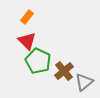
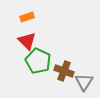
orange rectangle: rotated 32 degrees clockwise
brown cross: rotated 30 degrees counterclockwise
gray triangle: rotated 18 degrees counterclockwise
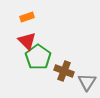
green pentagon: moved 4 px up; rotated 10 degrees clockwise
gray triangle: moved 3 px right
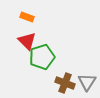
orange rectangle: rotated 40 degrees clockwise
green pentagon: moved 4 px right; rotated 20 degrees clockwise
brown cross: moved 1 px right, 12 px down
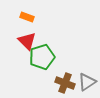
gray triangle: rotated 24 degrees clockwise
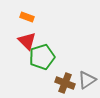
gray triangle: moved 2 px up
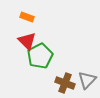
green pentagon: moved 2 px left, 1 px up; rotated 10 degrees counterclockwise
gray triangle: rotated 12 degrees counterclockwise
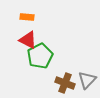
orange rectangle: rotated 16 degrees counterclockwise
red triangle: moved 1 px right, 1 px up; rotated 18 degrees counterclockwise
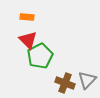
red triangle: rotated 18 degrees clockwise
